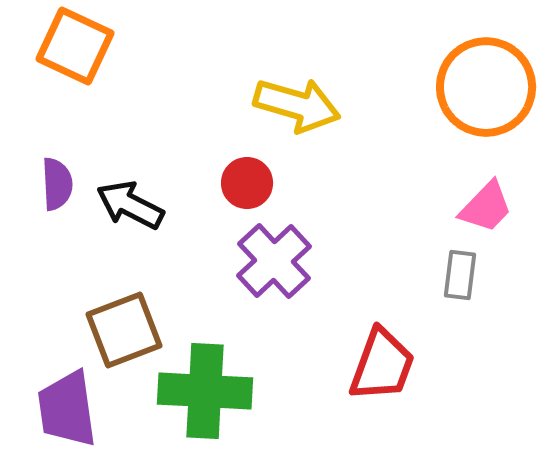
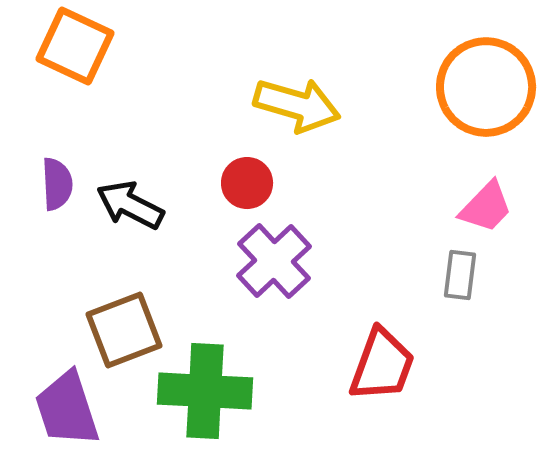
purple trapezoid: rotated 10 degrees counterclockwise
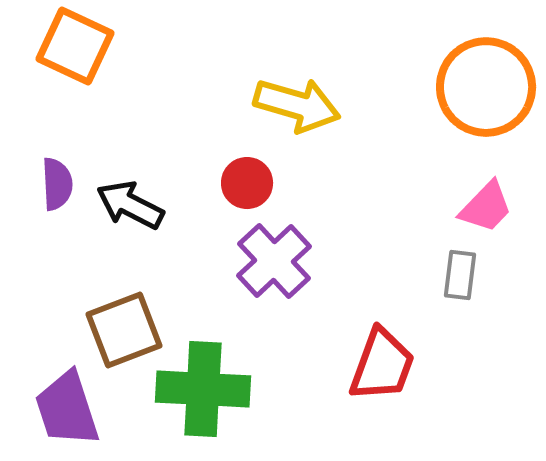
green cross: moved 2 px left, 2 px up
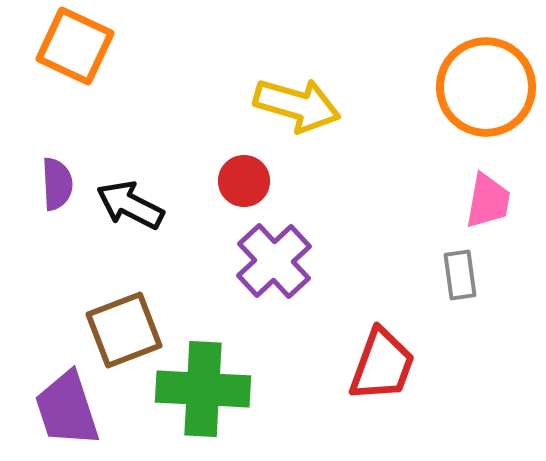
red circle: moved 3 px left, 2 px up
pink trapezoid: moved 2 px right, 6 px up; rotated 34 degrees counterclockwise
gray rectangle: rotated 15 degrees counterclockwise
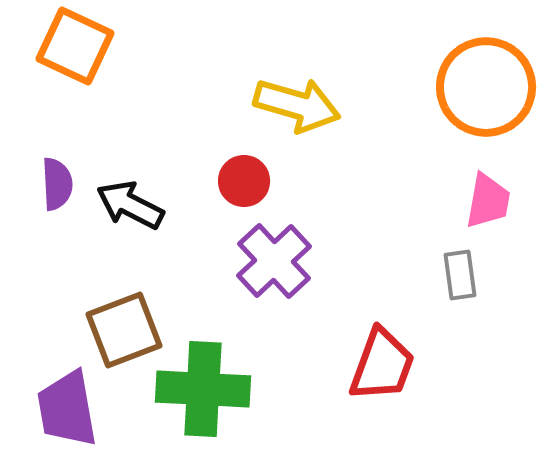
purple trapezoid: rotated 8 degrees clockwise
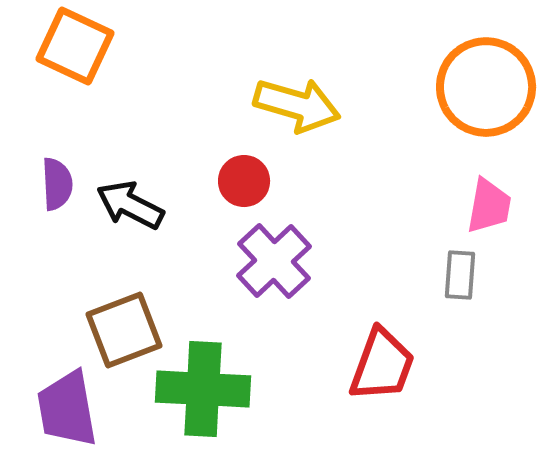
pink trapezoid: moved 1 px right, 5 px down
gray rectangle: rotated 12 degrees clockwise
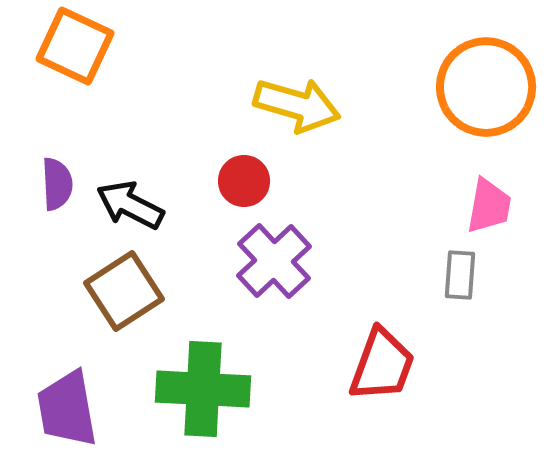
brown square: moved 39 px up; rotated 12 degrees counterclockwise
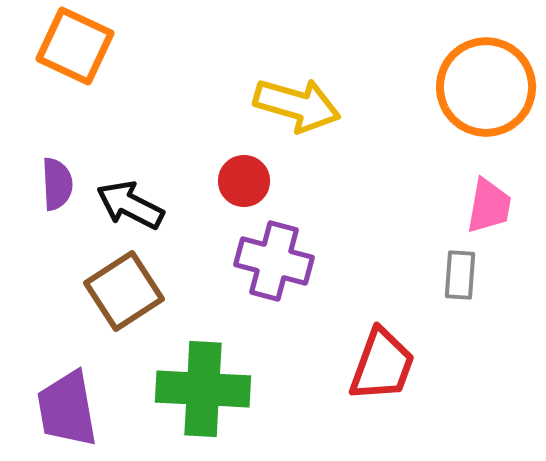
purple cross: rotated 32 degrees counterclockwise
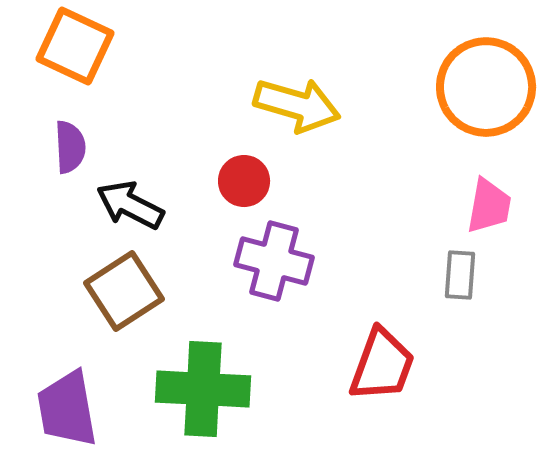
purple semicircle: moved 13 px right, 37 px up
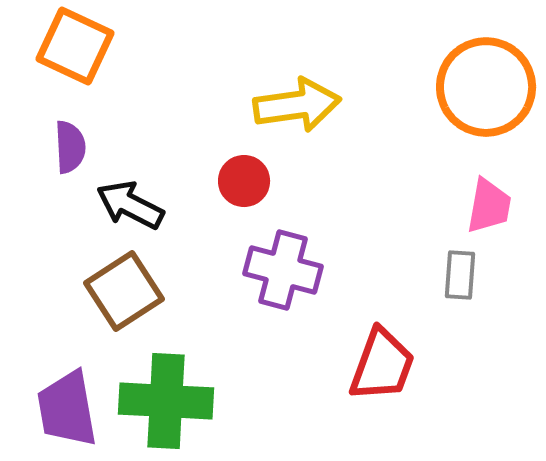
yellow arrow: rotated 24 degrees counterclockwise
purple cross: moved 9 px right, 9 px down
green cross: moved 37 px left, 12 px down
